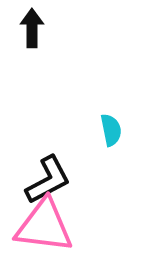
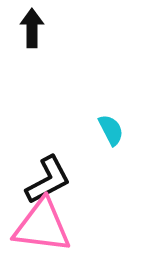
cyan semicircle: rotated 16 degrees counterclockwise
pink triangle: moved 2 px left
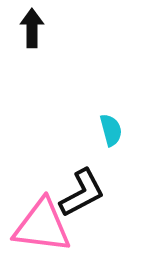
cyan semicircle: rotated 12 degrees clockwise
black L-shape: moved 34 px right, 13 px down
